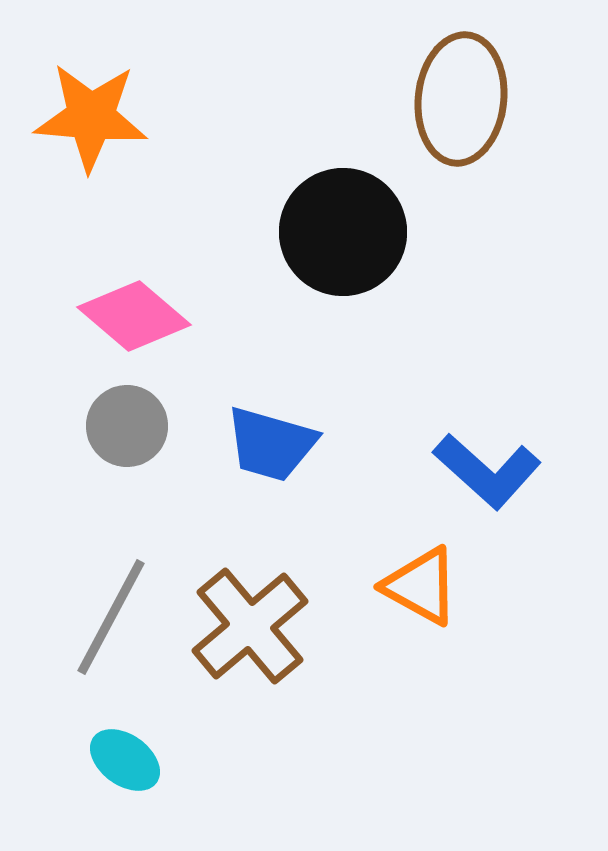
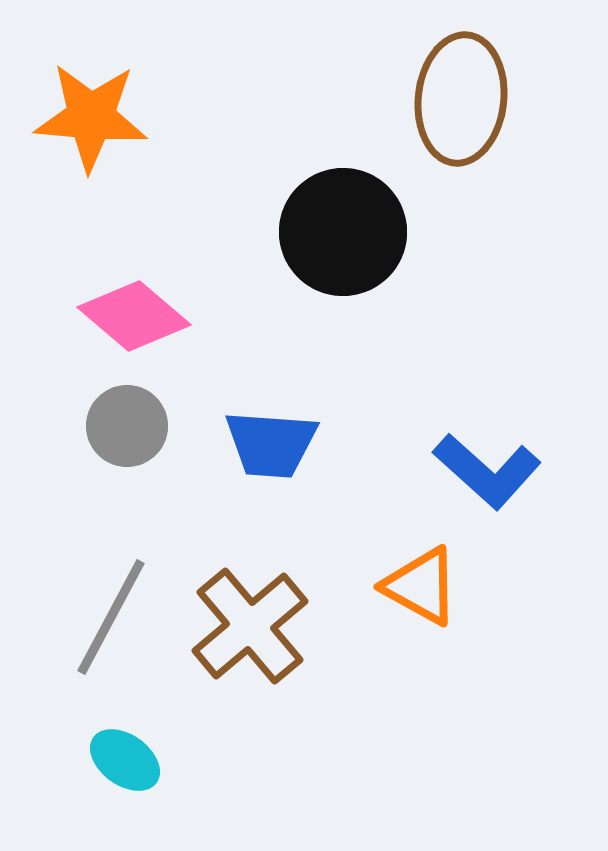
blue trapezoid: rotated 12 degrees counterclockwise
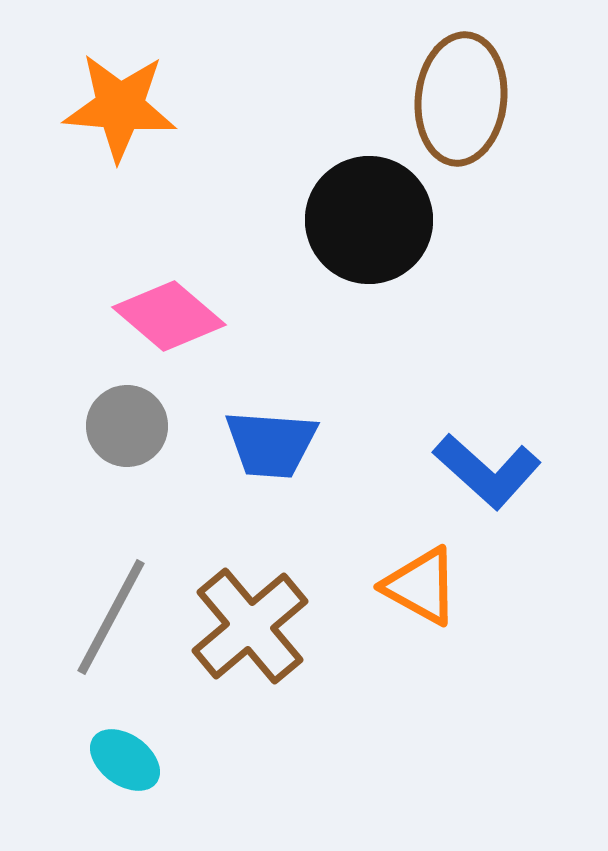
orange star: moved 29 px right, 10 px up
black circle: moved 26 px right, 12 px up
pink diamond: moved 35 px right
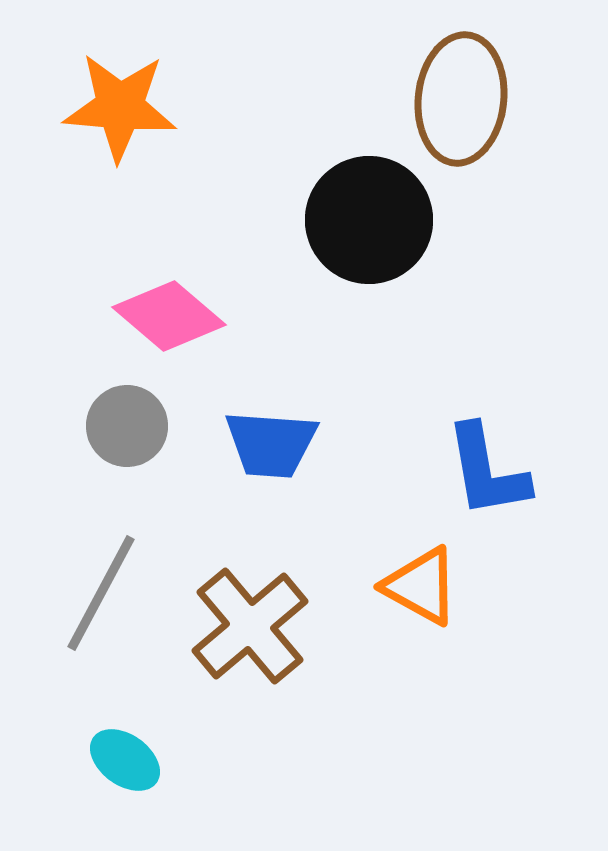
blue L-shape: rotated 38 degrees clockwise
gray line: moved 10 px left, 24 px up
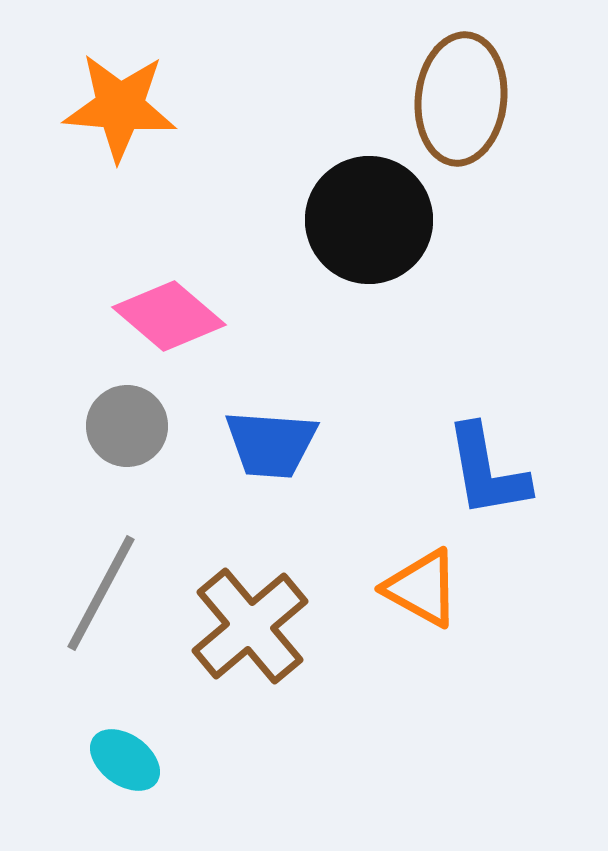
orange triangle: moved 1 px right, 2 px down
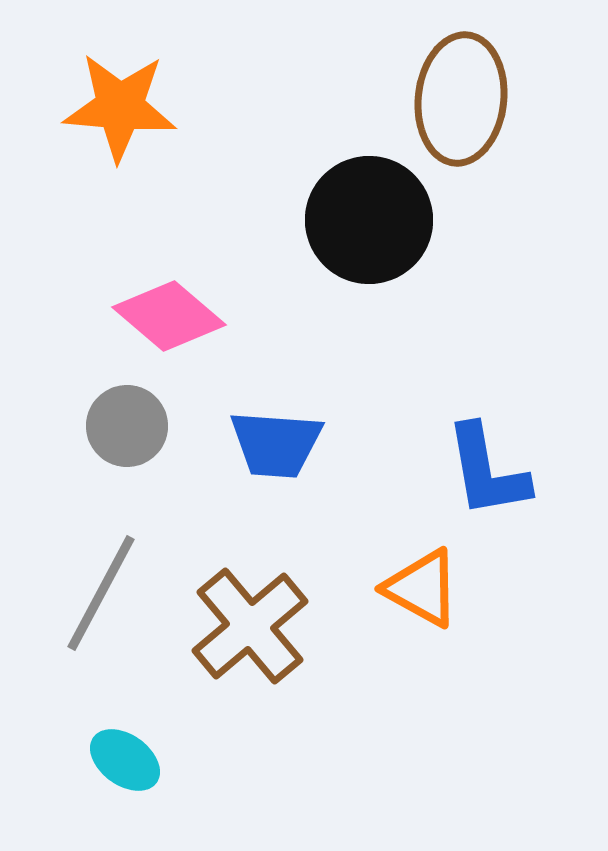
blue trapezoid: moved 5 px right
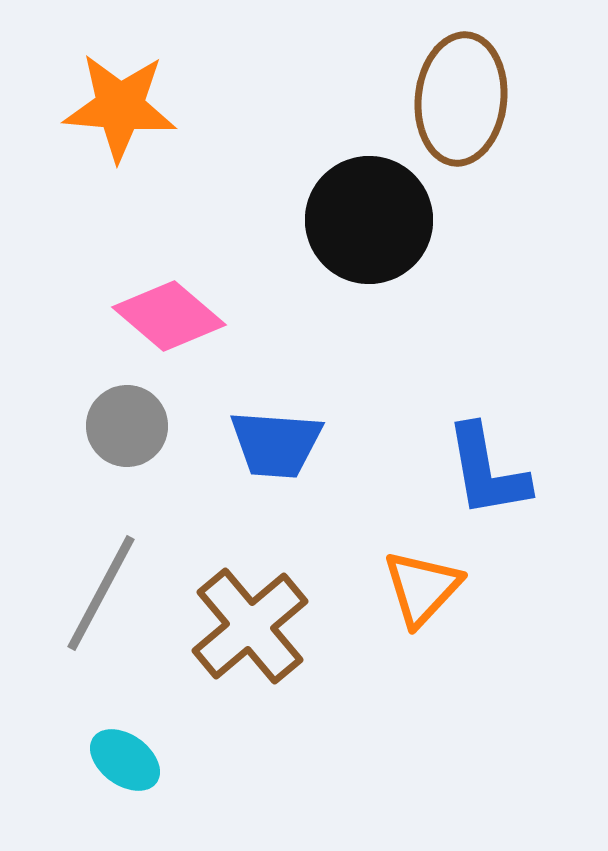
orange triangle: rotated 44 degrees clockwise
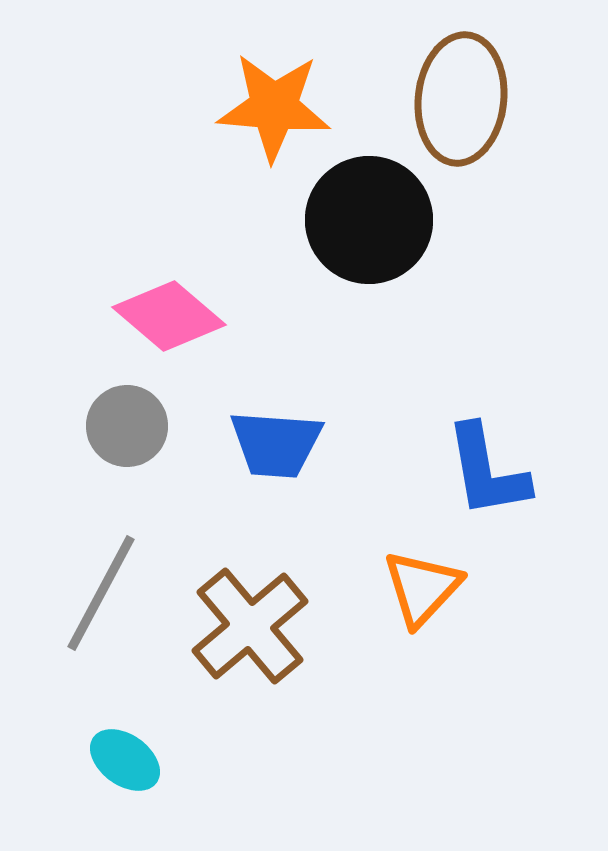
orange star: moved 154 px right
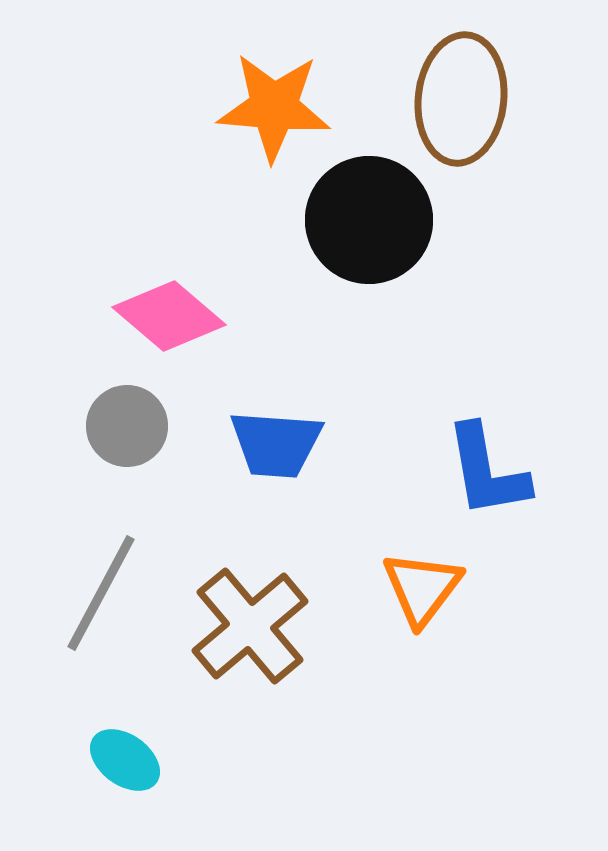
orange triangle: rotated 6 degrees counterclockwise
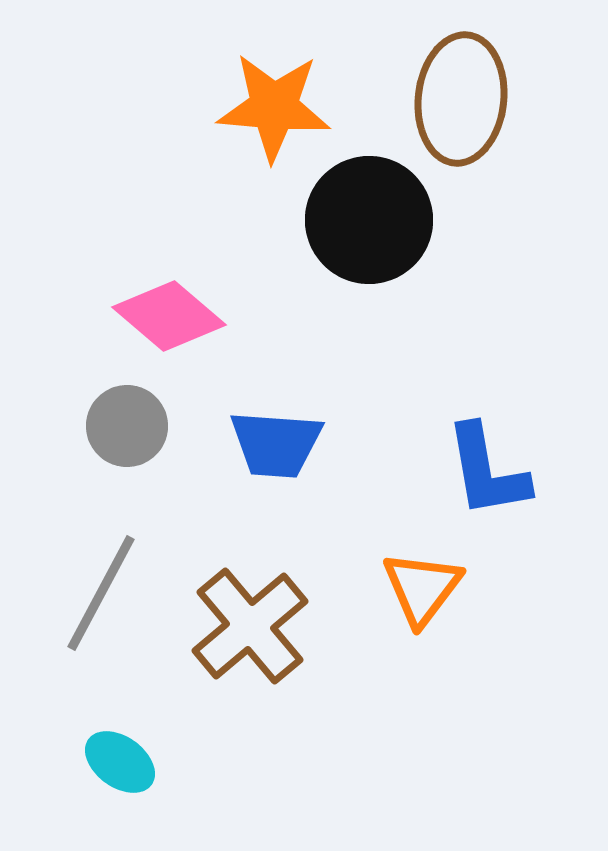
cyan ellipse: moved 5 px left, 2 px down
